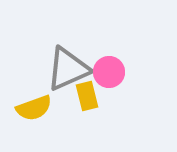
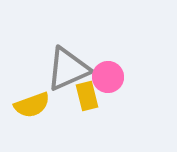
pink circle: moved 1 px left, 5 px down
yellow semicircle: moved 2 px left, 3 px up
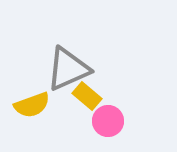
pink circle: moved 44 px down
yellow rectangle: rotated 36 degrees counterclockwise
